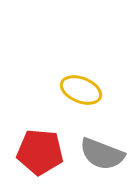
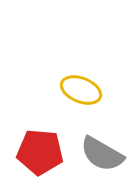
gray semicircle: rotated 9 degrees clockwise
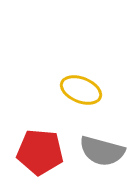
gray semicircle: moved 3 px up; rotated 15 degrees counterclockwise
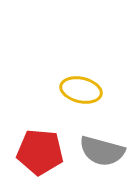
yellow ellipse: rotated 9 degrees counterclockwise
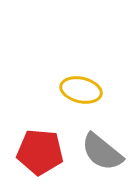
gray semicircle: moved 1 px down; rotated 24 degrees clockwise
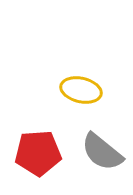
red pentagon: moved 2 px left, 1 px down; rotated 9 degrees counterclockwise
